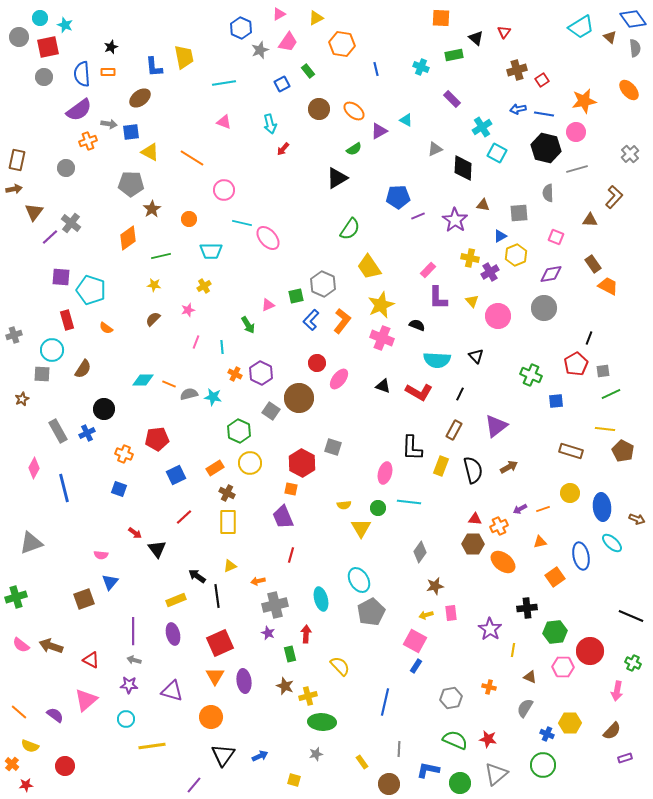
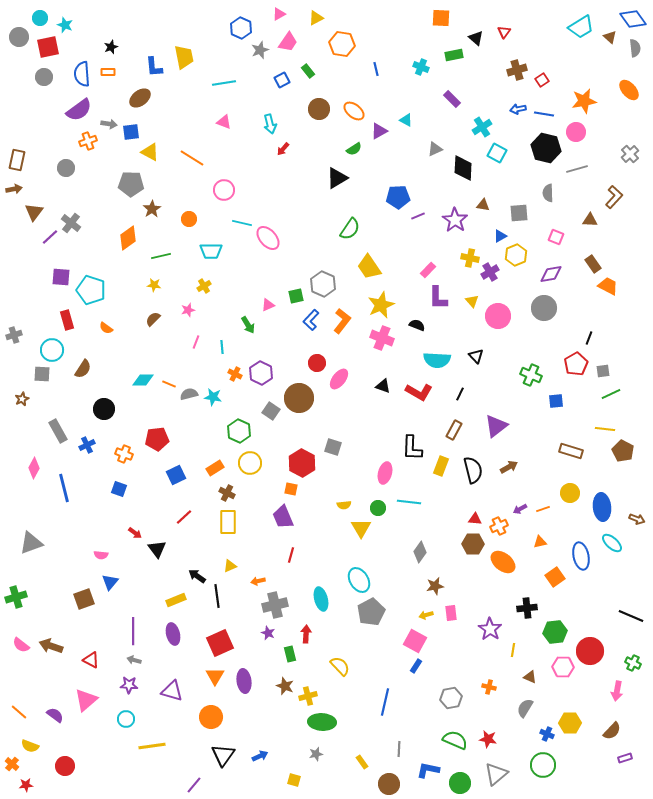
blue square at (282, 84): moved 4 px up
blue cross at (87, 433): moved 12 px down
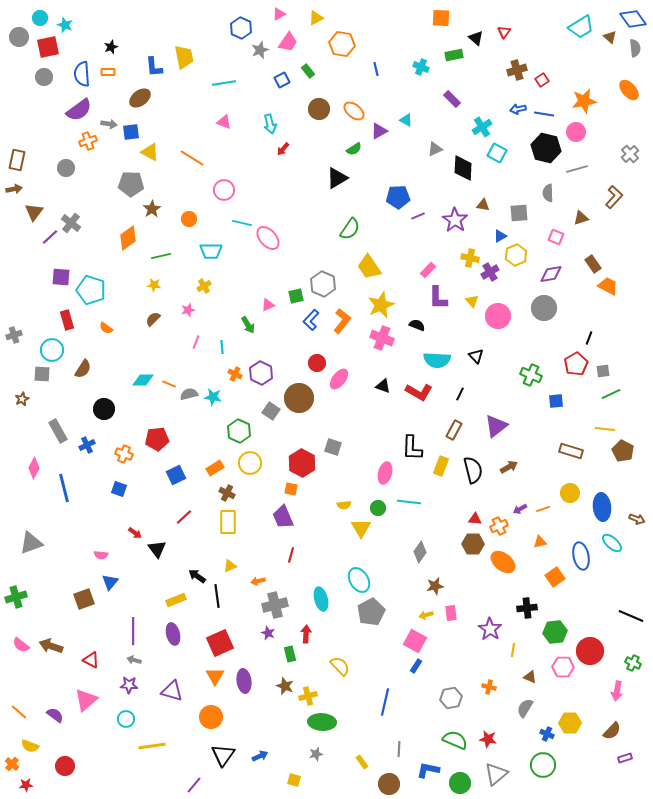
brown triangle at (590, 220): moved 9 px left, 2 px up; rotated 21 degrees counterclockwise
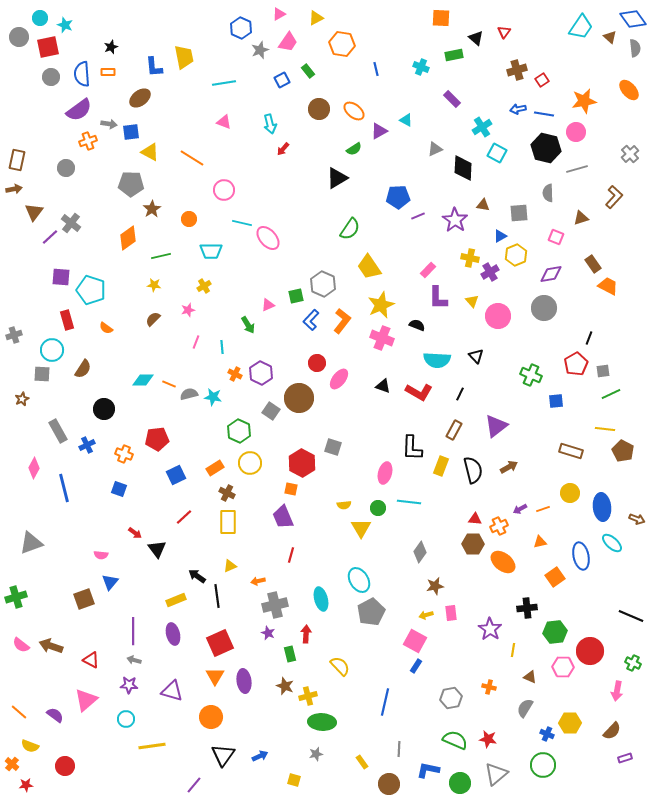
cyan trapezoid at (581, 27): rotated 24 degrees counterclockwise
gray circle at (44, 77): moved 7 px right
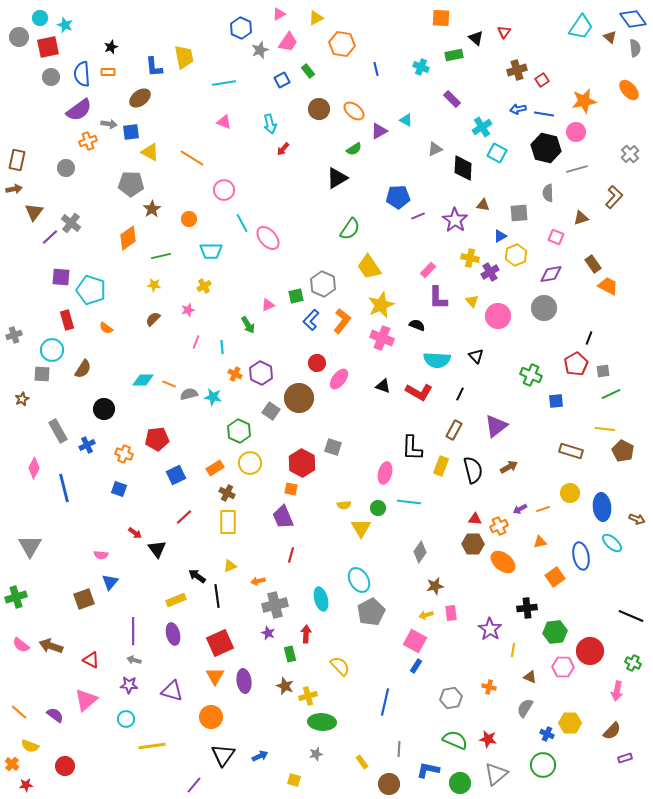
cyan line at (242, 223): rotated 48 degrees clockwise
gray triangle at (31, 543): moved 1 px left, 3 px down; rotated 40 degrees counterclockwise
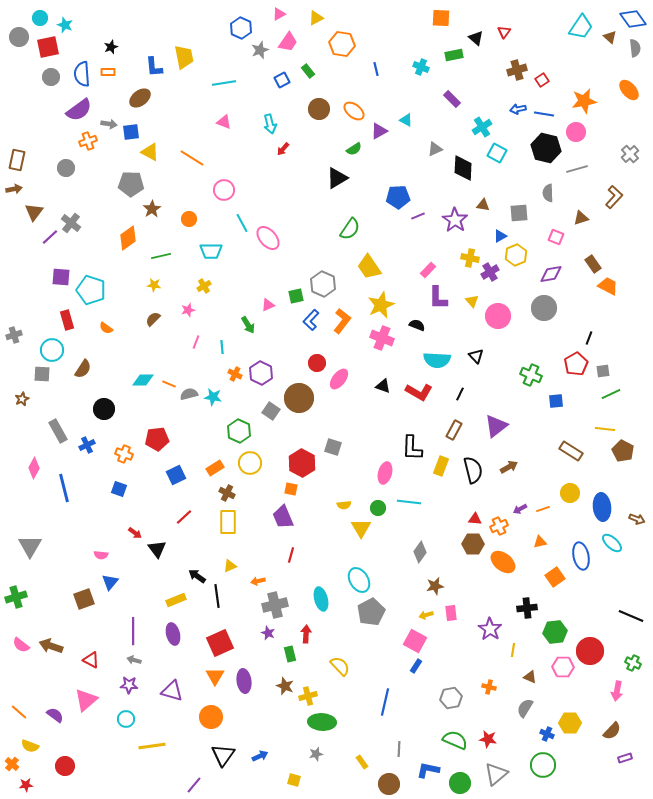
brown rectangle at (571, 451): rotated 15 degrees clockwise
